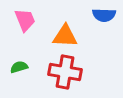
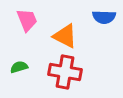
blue semicircle: moved 2 px down
pink trapezoid: moved 2 px right
orange triangle: rotated 24 degrees clockwise
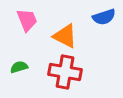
blue semicircle: rotated 20 degrees counterclockwise
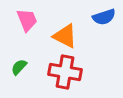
green semicircle: rotated 30 degrees counterclockwise
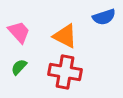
pink trapezoid: moved 8 px left, 12 px down; rotated 20 degrees counterclockwise
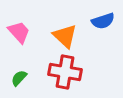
blue semicircle: moved 1 px left, 4 px down
orange triangle: rotated 16 degrees clockwise
green semicircle: moved 11 px down
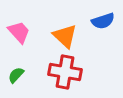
green semicircle: moved 3 px left, 3 px up
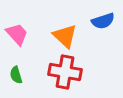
pink trapezoid: moved 2 px left, 2 px down
green semicircle: rotated 60 degrees counterclockwise
